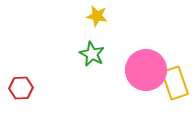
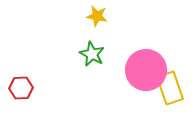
yellow rectangle: moved 5 px left, 5 px down
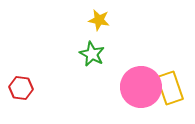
yellow star: moved 2 px right, 4 px down
pink circle: moved 5 px left, 17 px down
red hexagon: rotated 10 degrees clockwise
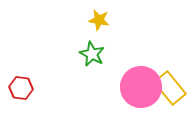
yellow rectangle: rotated 20 degrees counterclockwise
